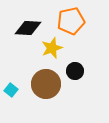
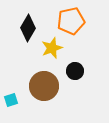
black diamond: rotated 64 degrees counterclockwise
brown circle: moved 2 px left, 2 px down
cyan square: moved 10 px down; rotated 32 degrees clockwise
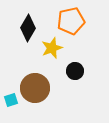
brown circle: moved 9 px left, 2 px down
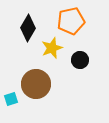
black circle: moved 5 px right, 11 px up
brown circle: moved 1 px right, 4 px up
cyan square: moved 1 px up
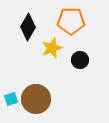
orange pentagon: rotated 12 degrees clockwise
black diamond: moved 1 px up
brown circle: moved 15 px down
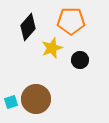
black diamond: rotated 12 degrees clockwise
cyan square: moved 3 px down
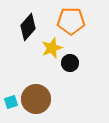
black circle: moved 10 px left, 3 px down
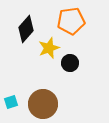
orange pentagon: rotated 8 degrees counterclockwise
black diamond: moved 2 px left, 2 px down
yellow star: moved 3 px left
brown circle: moved 7 px right, 5 px down
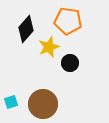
orange pentagon: moved 3 px left; rotated 16 degrees clockwise
yellow star: moved 1 px up
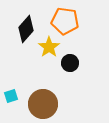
orange pentagon: moved 3 px left
yellow star: rotated 15 degrees counterclockwise
cyan square: moved 6 px up
